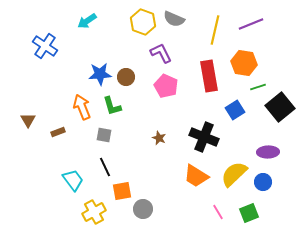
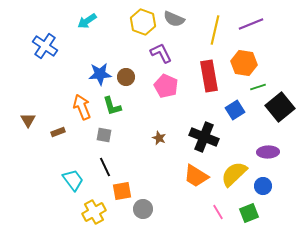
blue circle: moved 4 px down
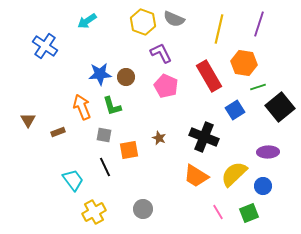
purple line: moved 8 px right; rotated 50 degrees counterclockwise
yellow line: moved 4 px right, 1 px up
red rectangle: rotated 20 degrees counterclockwise
orange square: moved 7 px right, 41 px up
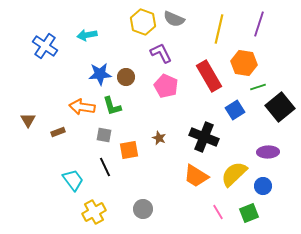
cyan arrow: moved 14 px down; rotated 24 degrees clockwise
orange arrow: rotated 60 degrees counterclockwise
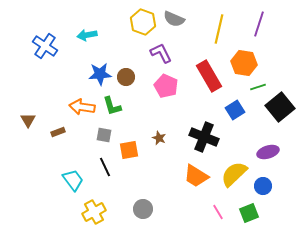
purple ellipse: rotated 15 degrees counterclockwise
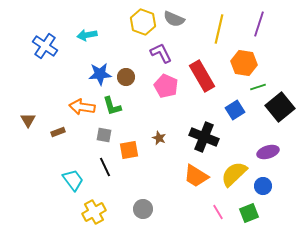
red rectangle: moved 7 px left
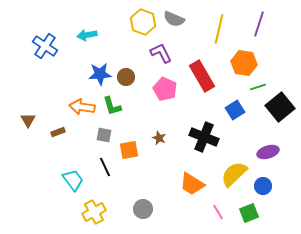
pink pentagon: moved 1 px left, 3 px down
orange trapezoid: moved 4 px left, 8 px down
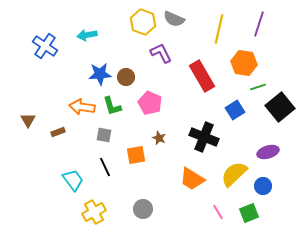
pink pentagon: moved 15 px left, 14 px down
orange square: moved 7 px right, 5 px down
orange trapezoid: moved 5 px up
